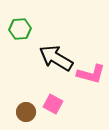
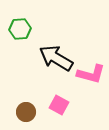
pink square: moved 6 px right, 1 px down
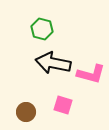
green hexagon: moved 22 px right; rotated 20 degrees clockwise
black arrow: moved 3 px left, 5 px down; rotated 20 degrees counterclockwise
pink square: moved 4 px right; rotated 12 degrees counterclockwise
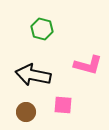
black arrow: moved 20 px left, 12 px down
pink L-shape: moved 3 px left, 9 px up
pink square: rotated 12 degrees counterclockwise
